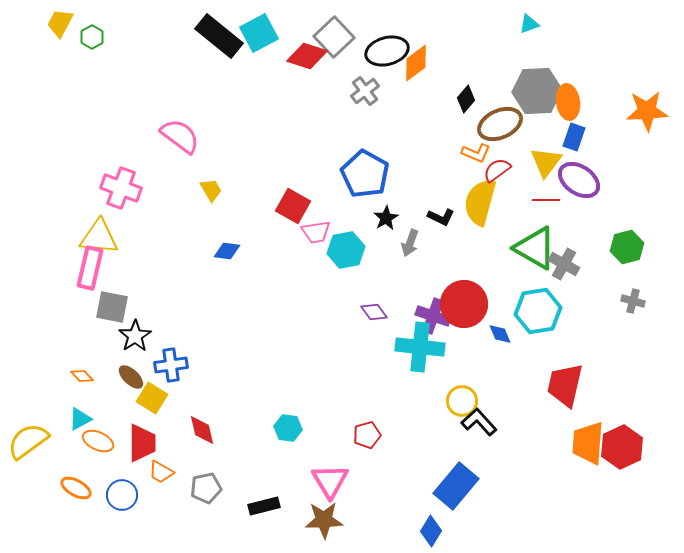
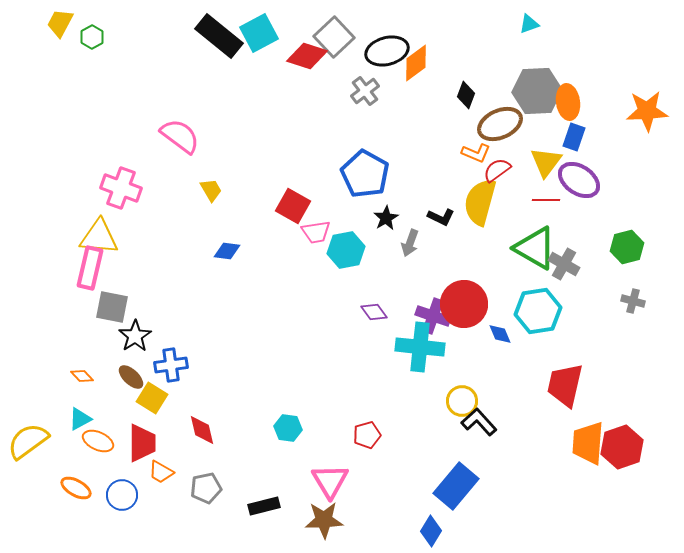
black diamond at (466, 99): moved 4 px up; rotated 20 degrees counterclockwise
red hexagon at (622, 447): rotated 6 degrees clockwise
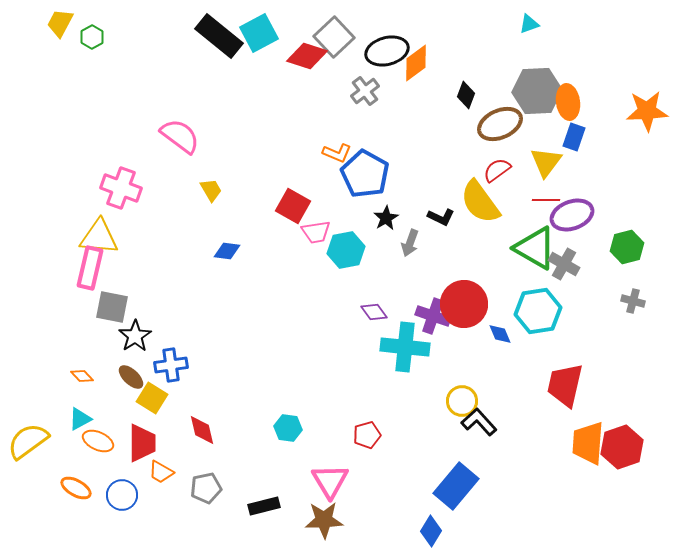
orange L-shape at (476, 153): moved 139 px left
purple ellipse at (579, 180): moved 7 px left, 35 px down; rotated 54 degrees counterclockwise
yellow semicircle at (480, 202): rotated 51 degrees counterclockwise
cyan cross at (420, 347): moved 15 px left
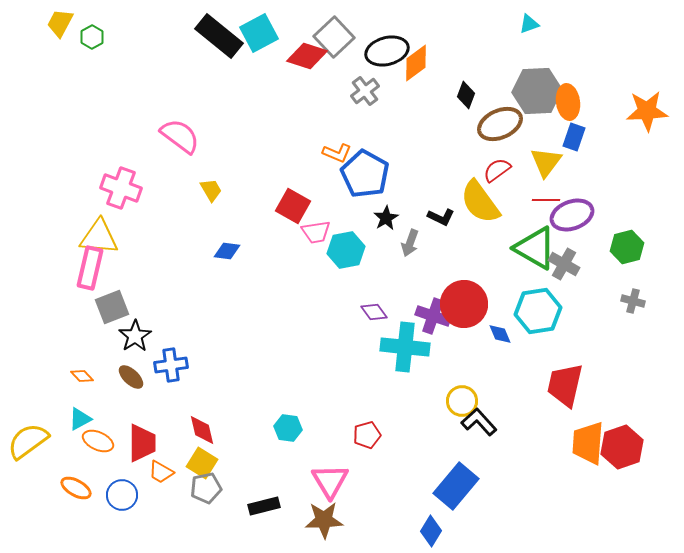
gray square at (112, 307): rotated 32 degrees counterclockwise
yellow square at (152, 398): moved 50 px right, 65 px down
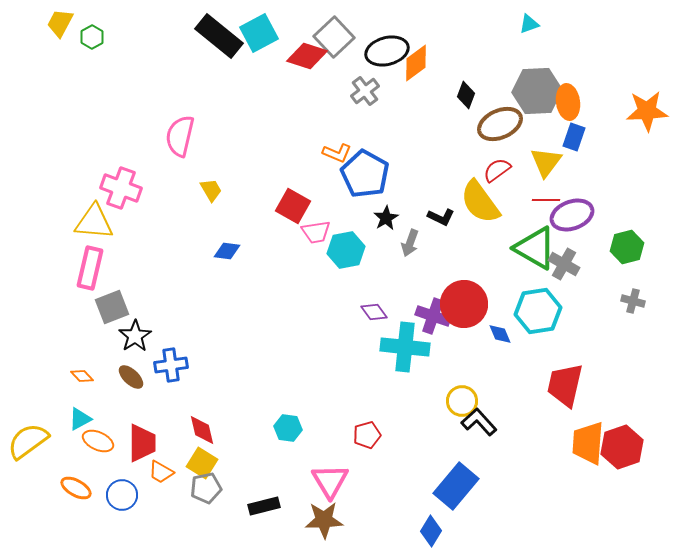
pink semicircle at (180, 136): rotated 114 degrees counterclockwise
yellow triangle at (99, 237): moved 5 px left, 15 px up
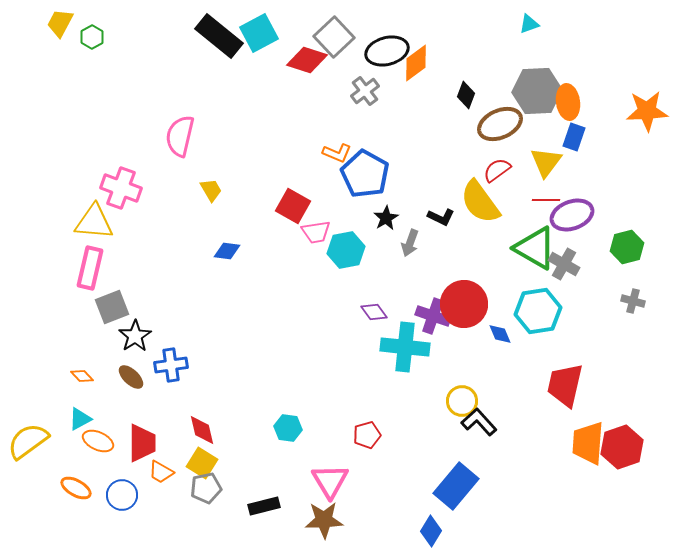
red diamond at (307, 56): moved 4 px down
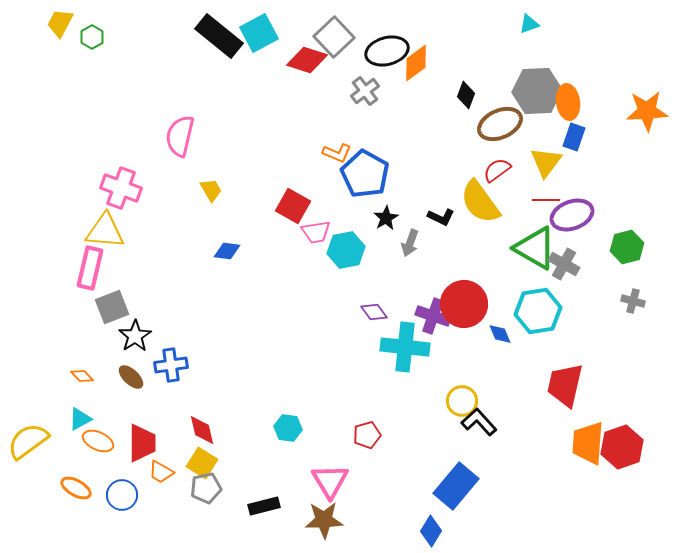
yellow triangle at (94, 222): moved 11 px right, 9 px down
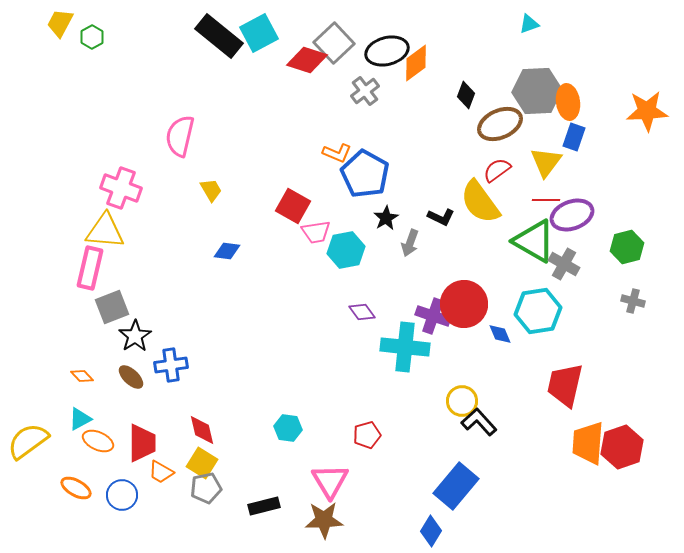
gray square at (334, 37): moved 6 px down
green triangle at (535, 248): moved 1 px left, 7 px up
purple diamond at (374, 312): moved 12 px left
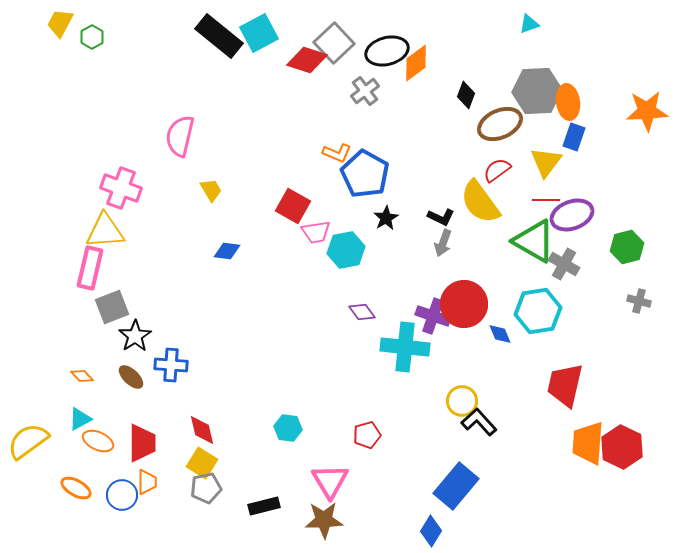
yellow triangle at (105, 231): rotated 9 degrees counterclockwise
gray arrow at (410, 243): moved 33 px right
gray cross at (633, 301): moved 6 px right
blue cross at (171, 365): rotated 12 degrees clockwise
red hexagon at (622, 447): rotated 15 degrees counterclockwise
orange trapezoid at (161, 472): moved 14 px left, 10 px down; rotated 120 degrees counterclockwise
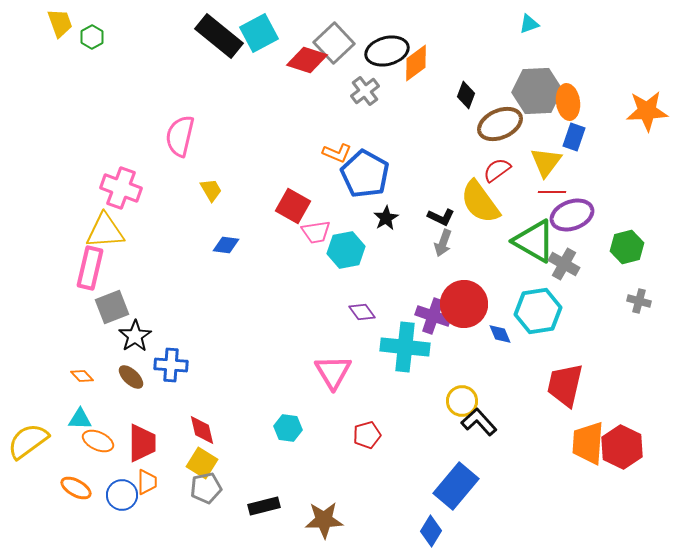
yellow trapezoid at (60, 23): rotated 132 degrees clockwise
red line at (546, 200): moved 6 px right, 8 px up
blue diamond at (227, 251): moved 1 px left, 6 px up
cyan triangle at (80, 419): rotated 30 degrees clockwise
pink triangle at (330, 481): moved 3 px right, 109 px up
